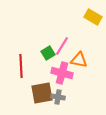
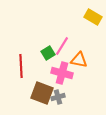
brown square: rotated 30 degrees clockwise
gray cross: rotated 24 degrees counterclockwise
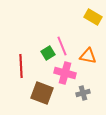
pink line: rotated 54 degrees counterclockwise
orange triangle: moved 9 px right, 4 px up
pink cross: moved 3 px right
gray cross: moved 25 px right, 4 px up
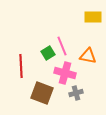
yellow rectangle: rotated 30 degrees counterclockwise
gray cross: moved 7 px left
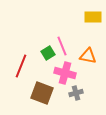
red line: rotated 25 degrees clockwise
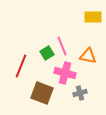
green square: moved 1 px left
gray cross: moved 4 px right
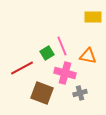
red line: moved 1 px right, 2 px down; rotated 40 degrees clockwise
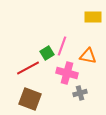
pink line: rotated 42 degrees clockwise
red line: moved 6 px right
pink cross: moved 2 px right
brown square: moved 12 px left, 6 px down
